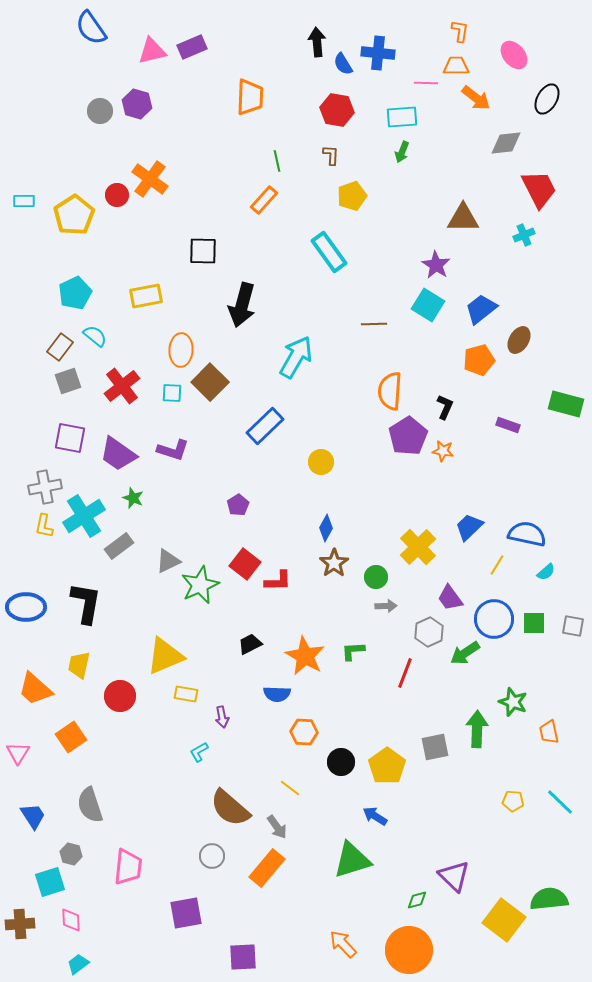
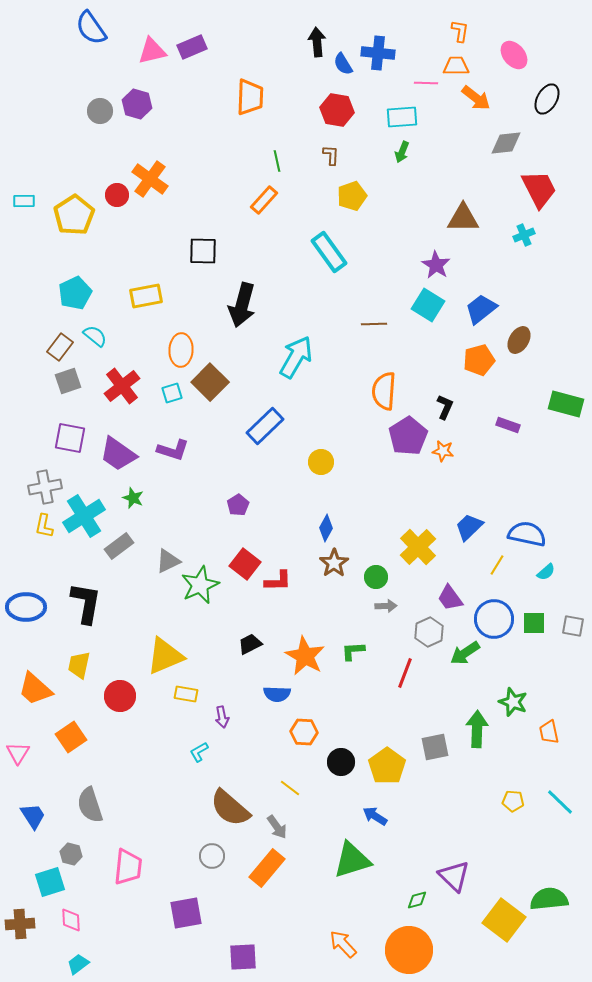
orange semicircle at (390, 391): moved 6 px left
cyan square at (172, 393): rotated 20 degrees counterclockwise
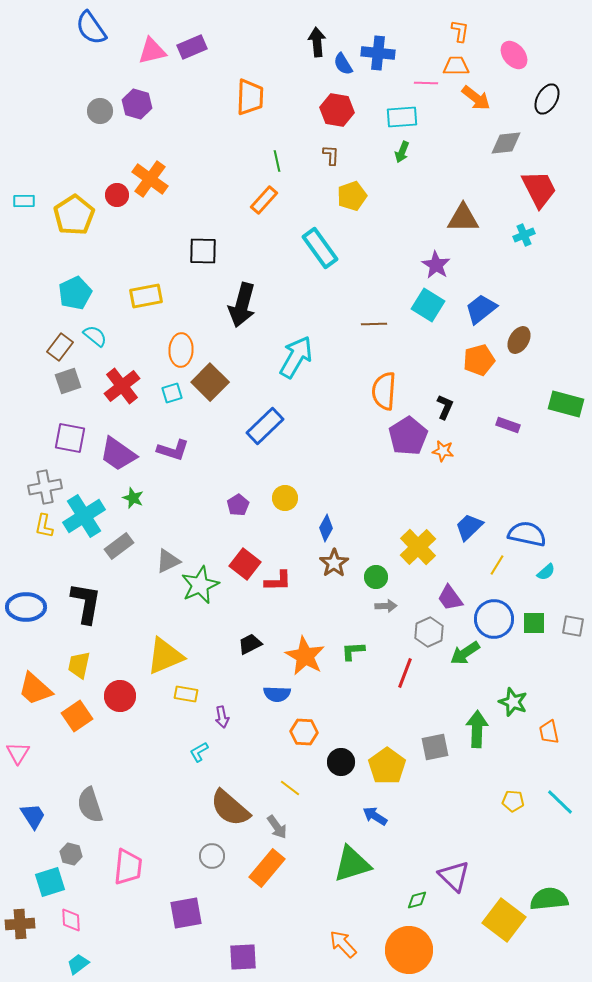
cyan rectangle at (329, 252): moved 9 px left, 4 px up
yellow circle at (321, 462): moved 36 px left, 36 px down
orange square at (71, 737): moved 6 px right, 21 px up
green triangle at (352, 860): moved 4 px down
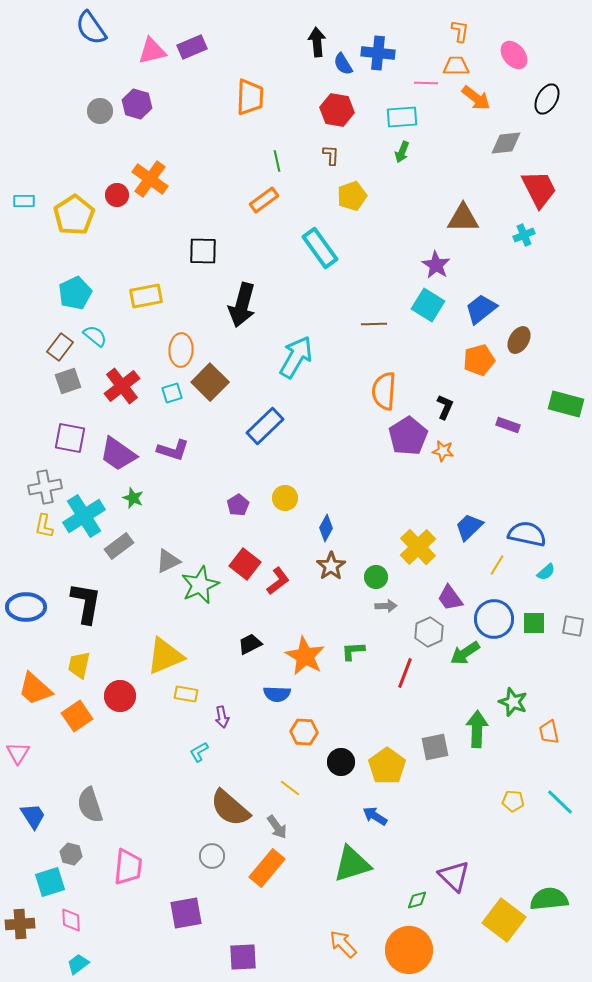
orange rectangle at (264, 200): rotated 12 degrees clockwise
brown star at (334, 563): moved 3 px left, 3 px down
red L-shape at (278, 581): rotated 36 degrees counterclockwise
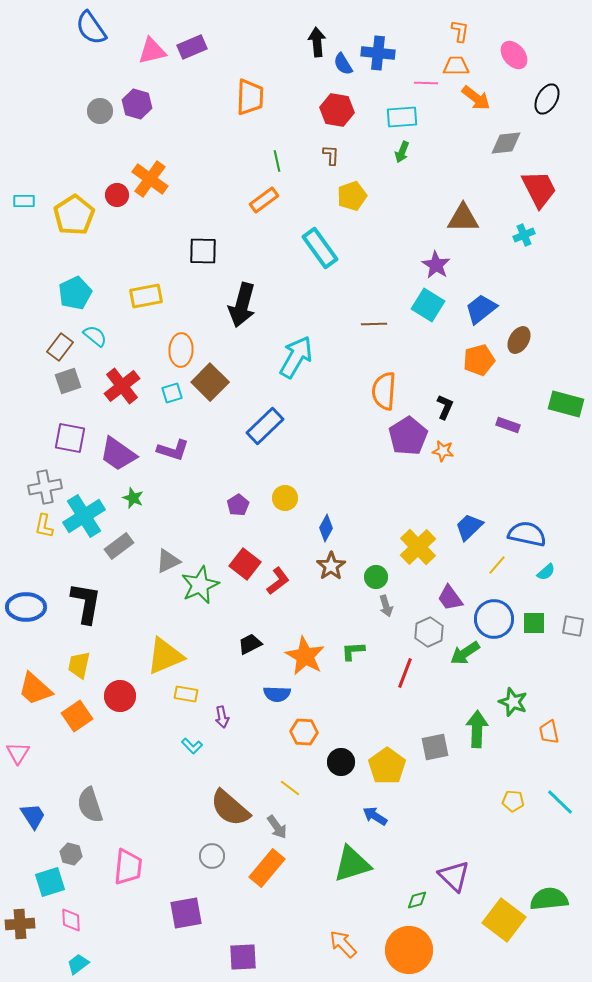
yellow line at (497, 565): rotated 10 degrees clockwise
gray arrow at (386, 606): rotated 75 degrees clockwise
cyan L-shape at (199, 752): moved 7 px left, 6 px up; rotated 105 degrees counterclockwise
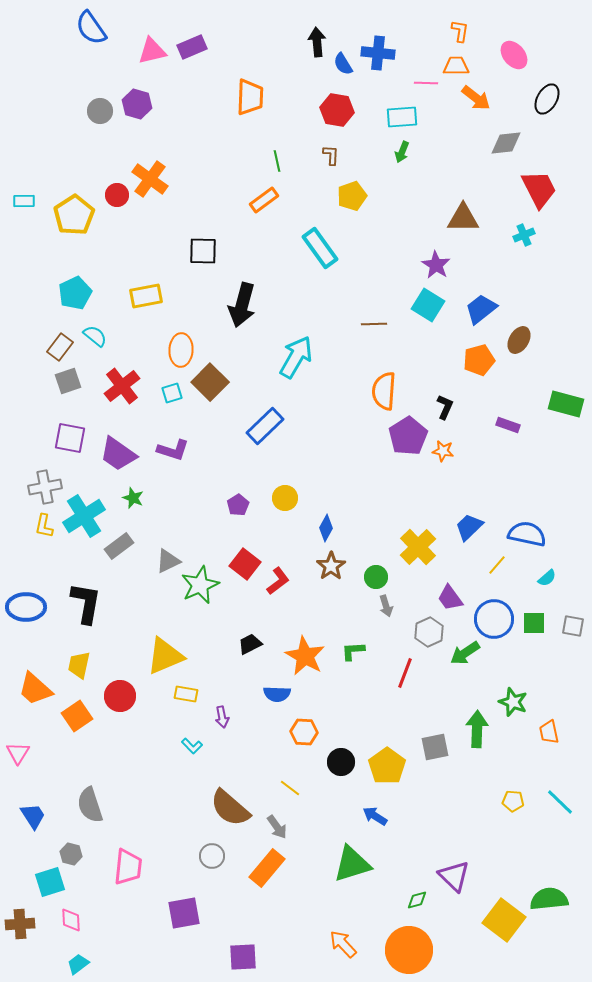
cyan semicircle at (546, 572): moved 1 px right, 6 px down
purple square at (186, 913): moved 2 px left
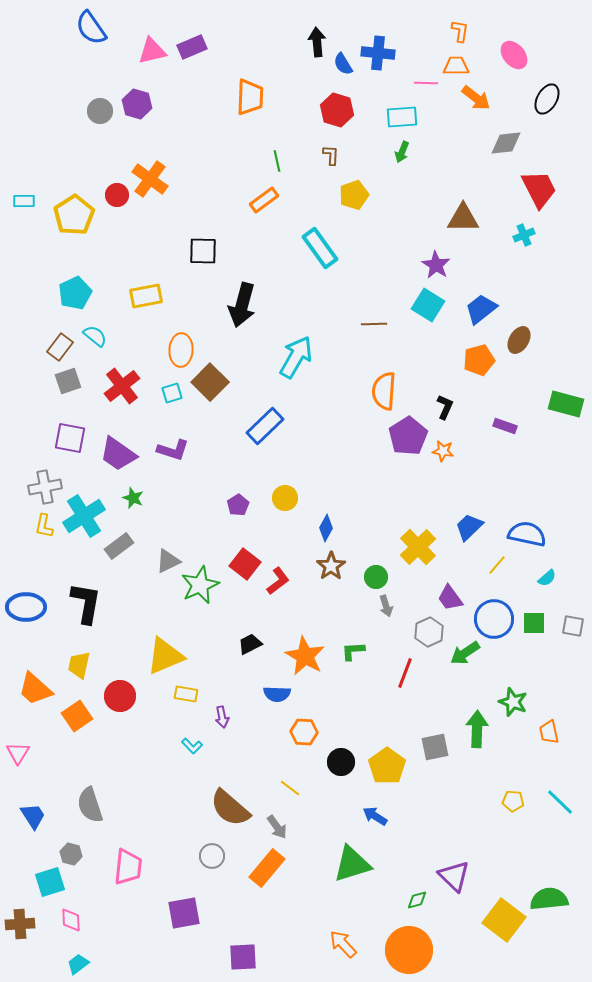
red hexagon at (337, 110): rotated 8 degrees clockwise
yellow pentagon at (352, 196): moved 2 px right, 1 px up
purple rectangle at (508, 425): moved 3 px left, 1 px down
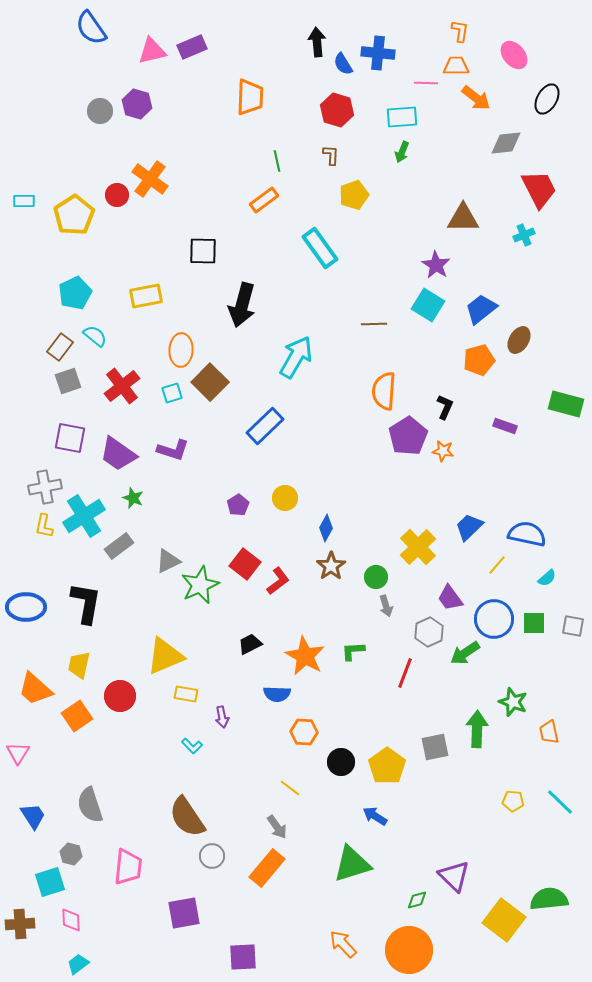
brown semicircle at (230, 808): moved 43 px left, 9 px down; rotated 15 degrees clockwise
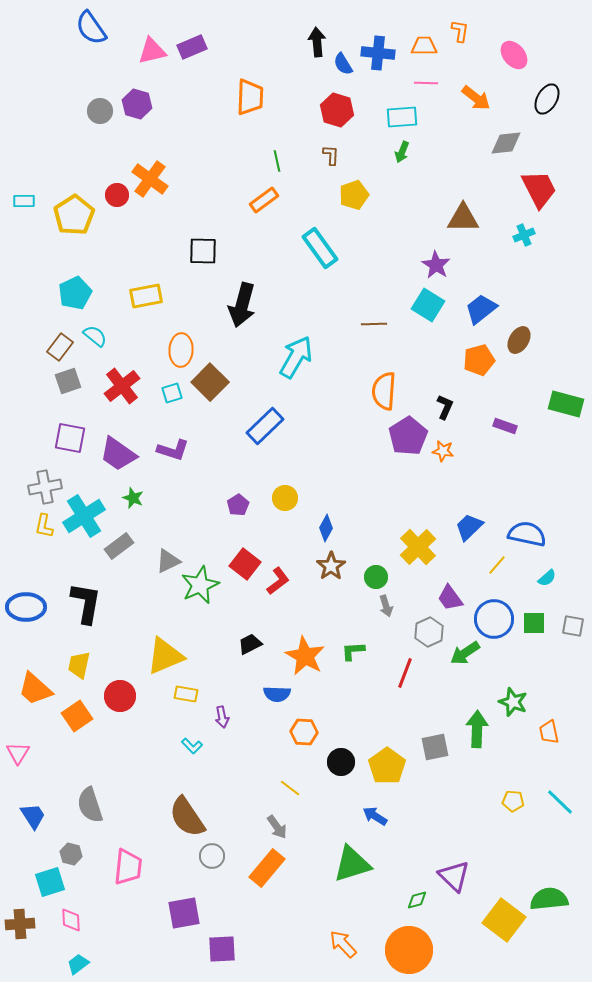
orange trapezoid at (456, 66): moved 32 px left, 20 px up
purple square at (243, 957): moved 21 px left, 8 px up
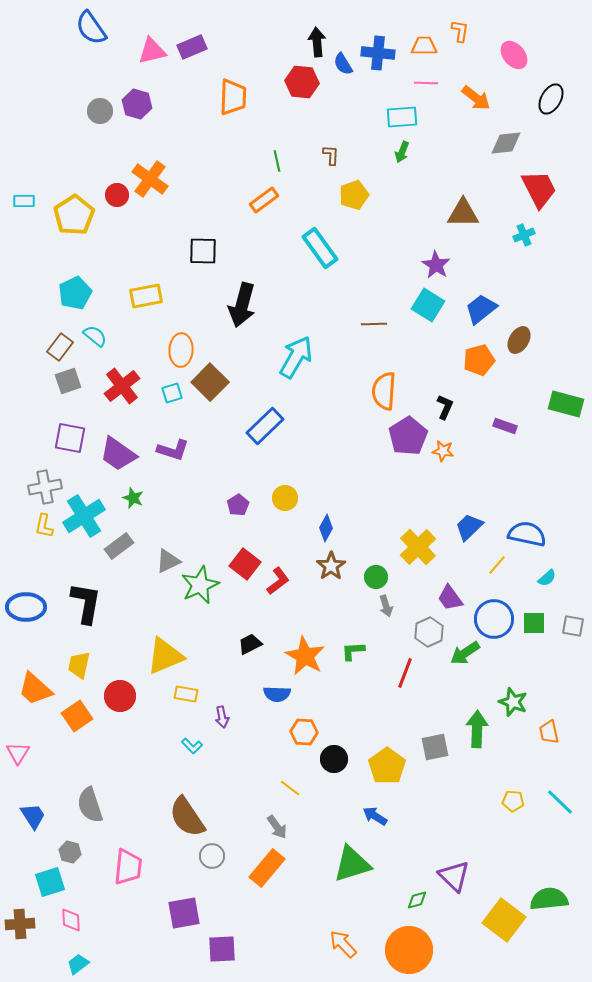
orange trapezoid at (250, 97): moved 17 px left
black ellipse at (547, 99): moved 4 px right
red hexagon at (337, 110): moved 35 px left, 28 px up; rotated 12 degrees counterclockwise
brown triangle at (463, 218): moved 5 px up
black circle at (341, 762): moved 7 px left, 3 px up
gray hexagon at (71, 854): moved 1 px left, 2 px up
